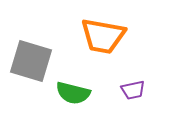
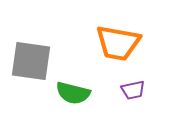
orange trapezoid: moved 15 px right, 7 px down
gray square: rotated 9 degrees counterclockwise
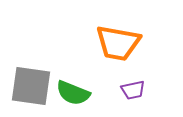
gray square: moved 25 px down
green semicircle: rotated 8 degrees clockwise
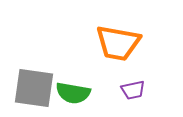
gray square: moved 3 px right, 2 px down
green semicircle: rotated 12 degrees counterclockwise
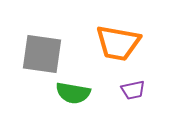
gray square: moved 8 px right, 34 px up
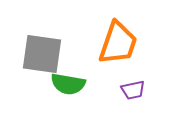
orange trapezoid: rotated 81 degrees counterclockwise
green semicircle: moved 5 px left, 9 px up
